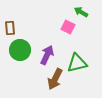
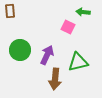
green arrow: moved 2 px right; rotated 24 degrees counterclockwise
brown rectangle: moved 17 px up
green triangle: moved 1 px right, 1 px up
brown arrow: rotated 20 degrees counterclockwise
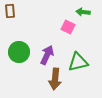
green circle: moved 1 px left, 2 px down
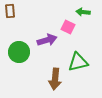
purple arrow: moved 15 px up; rotated 48 degrees clockwise
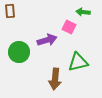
pink square: moved 1 px right
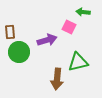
brown rectangle: moved 21 px down
brown arrow: moved 2 px right
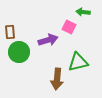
purple arrow: moved 1 px right
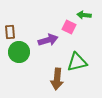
green arrow: moved 1 px right, 3 px down
green triangle: moved 1 px left
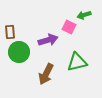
green arrow: rotated 24 degrees counterclockwise
brown arrow: moved 11 px left, 5 px up; rotated 20 degrees clockwise
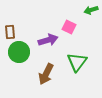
green arrow: moved 7 px right, 5 px up
green triangle: rotated 40 degrees counterclockwise
